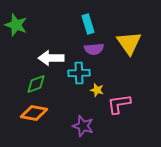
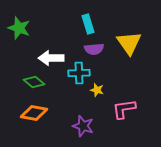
green star: moved 3 px right, 3 px down
green diamond: moved 2 px left, 2 px up; rotated 60 degrees clockwise
pink L-shape: moved 5 px right, 5 px down
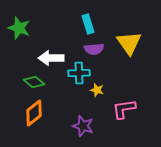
orange diamond: rotated 48 degrees counterclockwise
